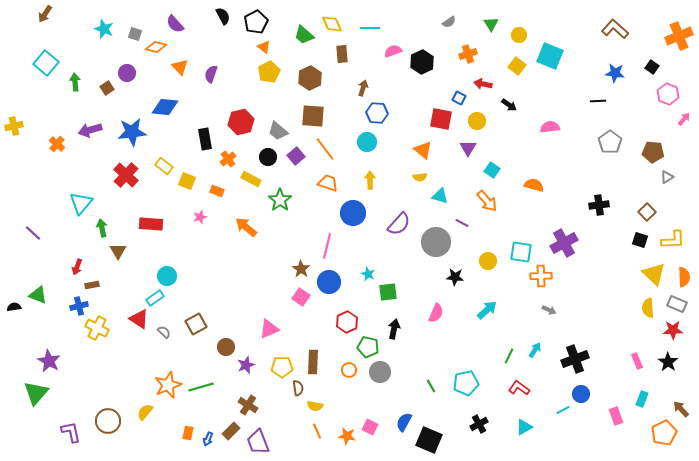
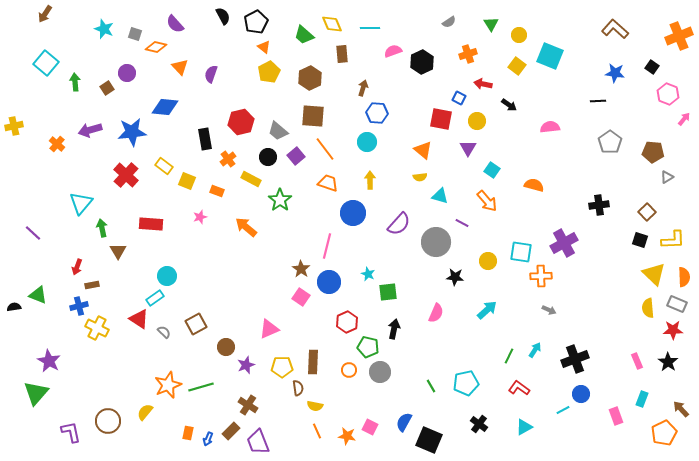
black cross at (479, 424): rotated 24 degrees counterclockwise
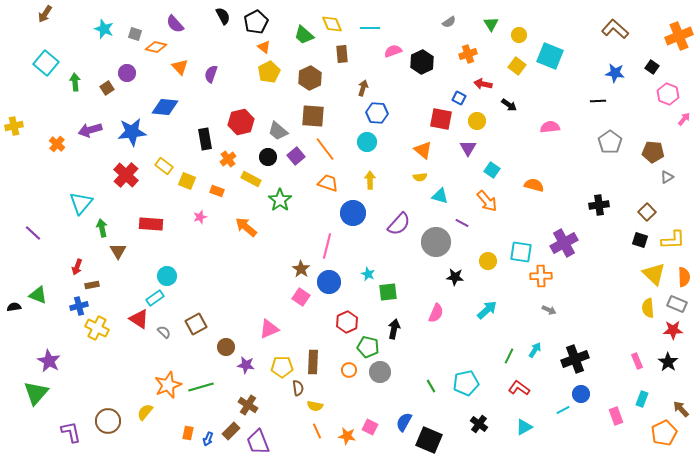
purple star at (246, 365): rotated 30 degrees clockwise
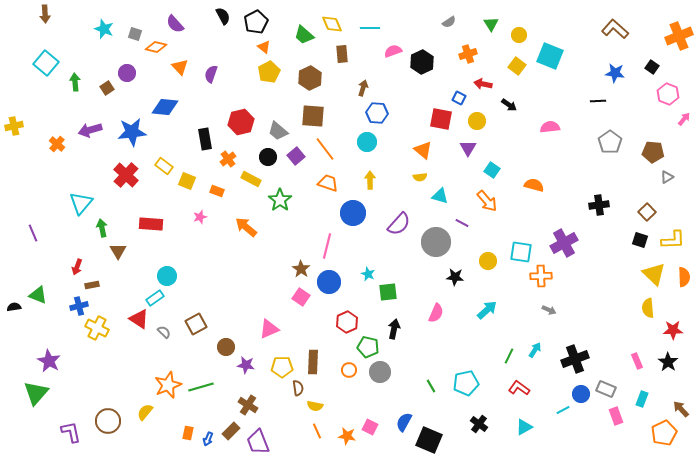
brown arrow at (45, 14): rotated 36 degrees counterclockwise
purple line at (33, 233): rotated 24 degrees clockwise
gray rectangle at (677, 304): moved 71 px left, 85 px down
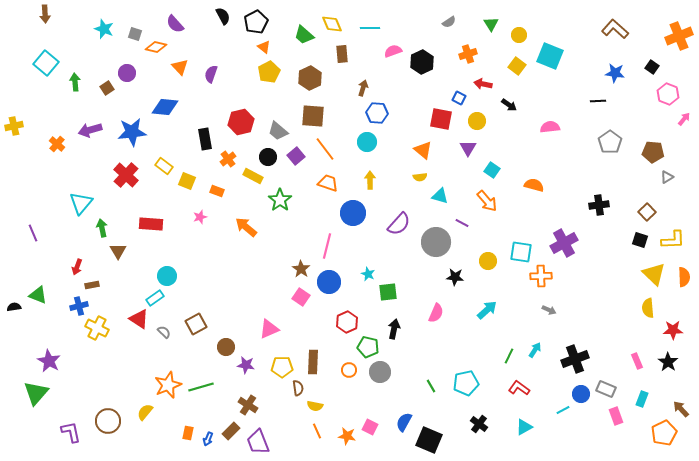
yellow rectangle at (251, 179): moved 2 px right, 3 px up
